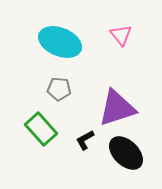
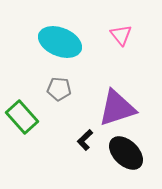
green rectangle: moved 19 px left, 12 px up
black L-shape: rotated 15 degrees counterclockwise
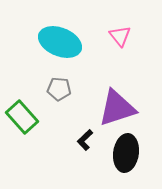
pink triangle: moved 1 px left, 1 px down
black ellipse: rotated 54 degrees clockwise
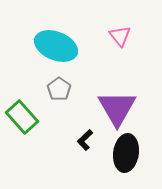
cyan ellipse: moved 4 px left, 4 px down
gray pentagon: rotated 30 degrees clockwise
purple triangle: rotated 42 degrees counterclockwise
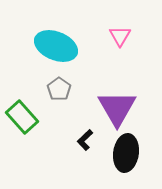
pink triangle: rotated 10 degrees clockwise
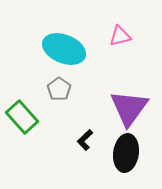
pink triangle: rotated 45 degrees clockwise
cyan ellipse: moved 8 px right, 3 px down
purple triangle: moved 12 px right; rotated 6 degrees clockwise
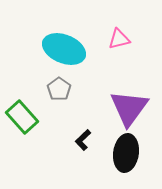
pink triangle: moved 1 px left, 3 px down
black L-shape: moved 2 px left
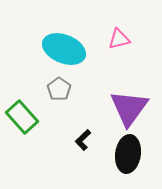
black ellipse: moved 2 px right, 1 px down
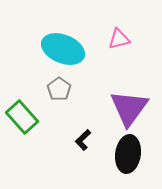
cyan ellipse: moved 1 px left
